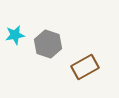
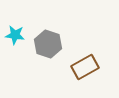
cyan star: rotated 18 degrees clockwise
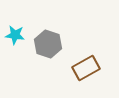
brown rectangle: moved 1 px right, 1 px down
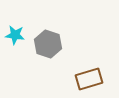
brown rectangle: moved 3 px right, 11 px down; rotated 12 degrees clockwise
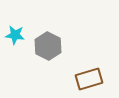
gray hexagon: moved 2 px down; rotated 8 degrees clockwise
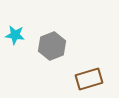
gray hexagon: moved 4 px right; rotated 12 degrees clockwise
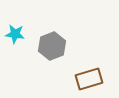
cyan star: moved 1 px up
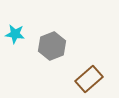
brown rectangle: rotated 24 degrees counterclockwise
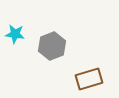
brown rectangle: rotated 24 degrees clockwise
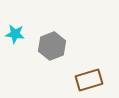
brown rectangle: moved 1 px down
